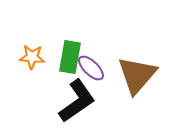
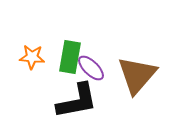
black L-shape: rotated 24 degrees clockwise
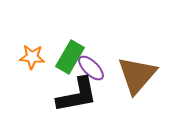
green rectangle: rotated 20 degrees clockwise
black L-shape: moved 6 px up
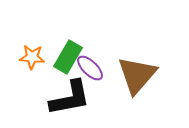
green rectangle: moved 2 px left
purple ellipse: moved 1 px left
black L-shape: moved 7 px left, 3 px down
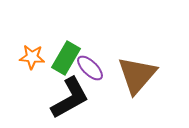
green rectangle: moved 2 px left, 1 px down
black L-shape: rotated 18 degrees counterclockwise
